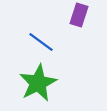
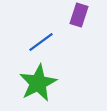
blue line: rotated 72 degrees counterclockwise
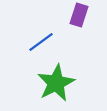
green star: moved 18 px right
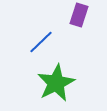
blue line: rotated 8 degrees counterclockwise
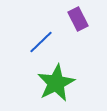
purple rectangle: moved 1 px left, 4 px down; rotated 45 degrees counterclockwise
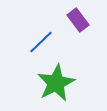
purple rectangle: moved 1 px down; rotated 10 degrees counterclockwise
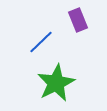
purple rectangle: rotated 15 degrees clockwise
